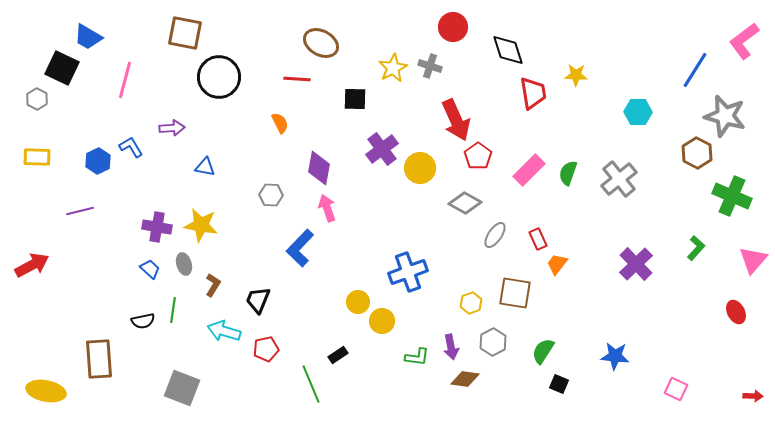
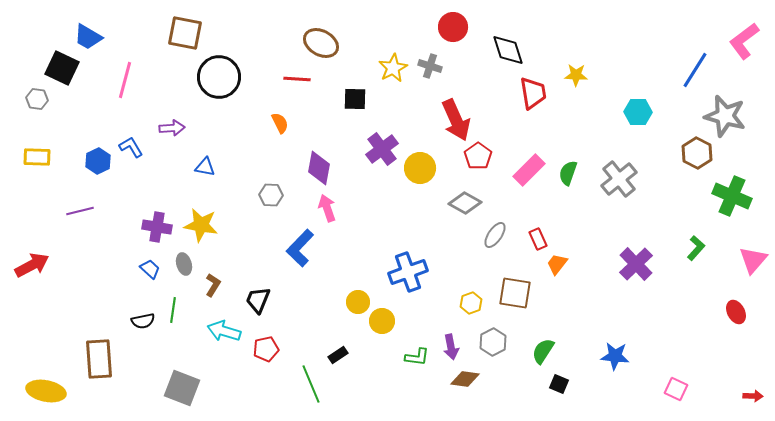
gray hexagon at (37, 99): rotated 20 degrees counterclockwise
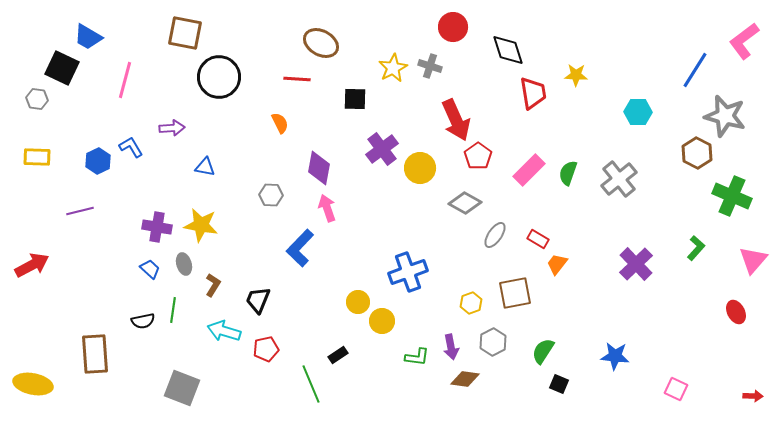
red rectangle at (538, 239): rotated 35 degrees counterclockwise
brown square at (515, 293): rotated 20 degrees counterclockwise
brown rectangle at (99, 359): moved 4 px left, 5 px up
yellow ellipse at (46, 391): moved 13 px left, 7 px up
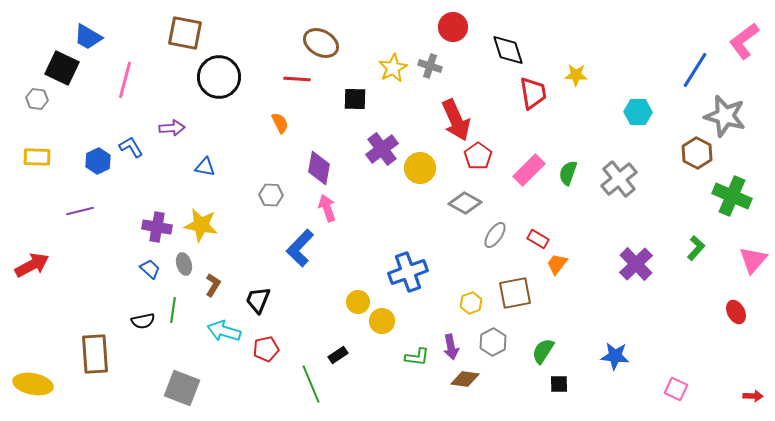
black square at (559, 384): rotated 24 degrees counterclockwise
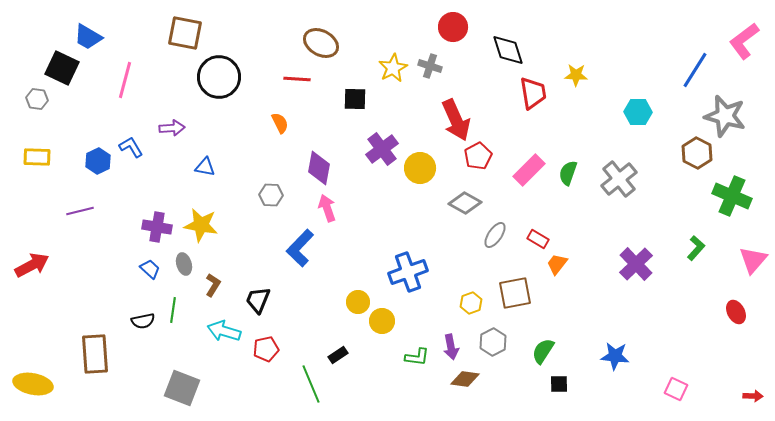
red pentagon at (478, 156): rotated 8 degrees clockwise
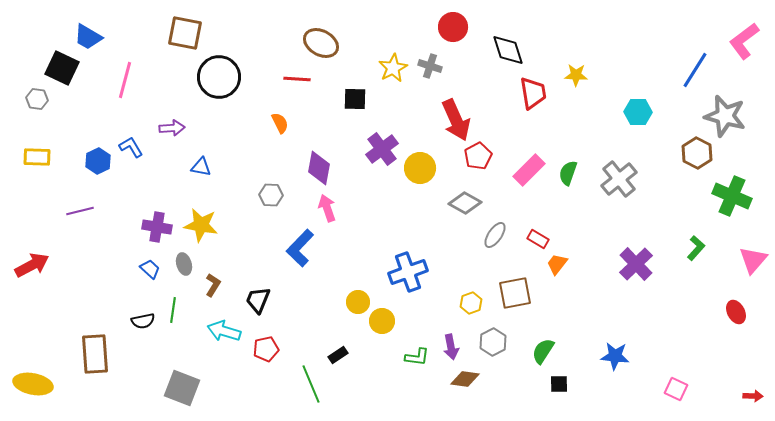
blue triangle at (205, 167): moved 4 px left
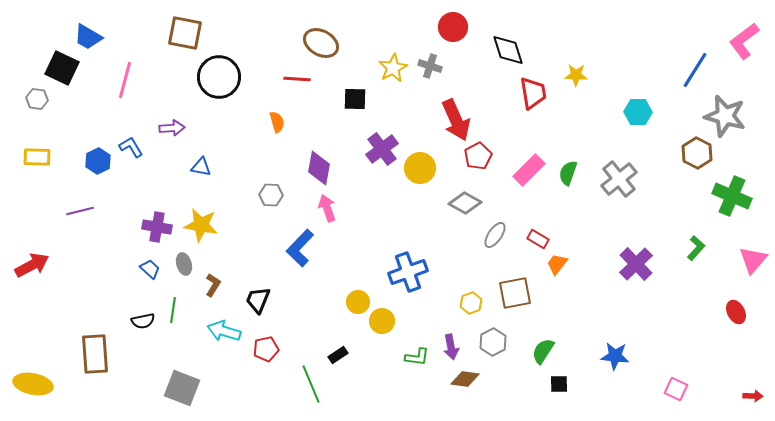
orange semicircle at (280, 123): moved 3 px left, 1 px up; rotated 10 degrees clockwise
